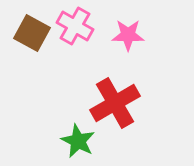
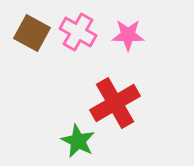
pink cross: moved 3 px right, 6 px down
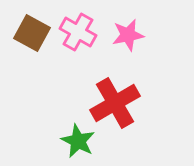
pink star: rotated 12 degrees counterclockwise
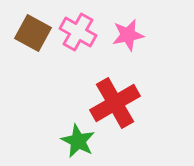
brown square: moved 1 px right
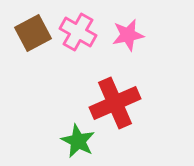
brown square: rotated 33 degrees clockwise
red cross: rotated 6 degrees clockwise
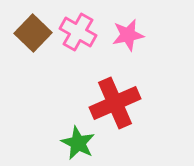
brown square: rotated 18 degrees counterclockwise
green star: moved 2 px down
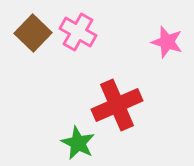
pink star: moved 39 px right, 7 px down; rotated 28 degrees clockwise
red cross: moved 2 px right, 2 px down
